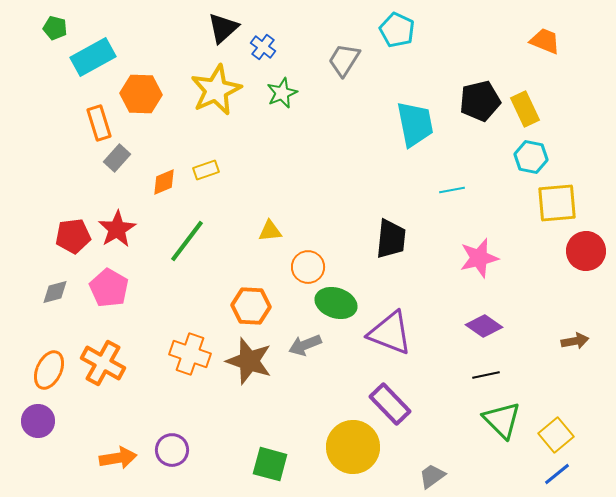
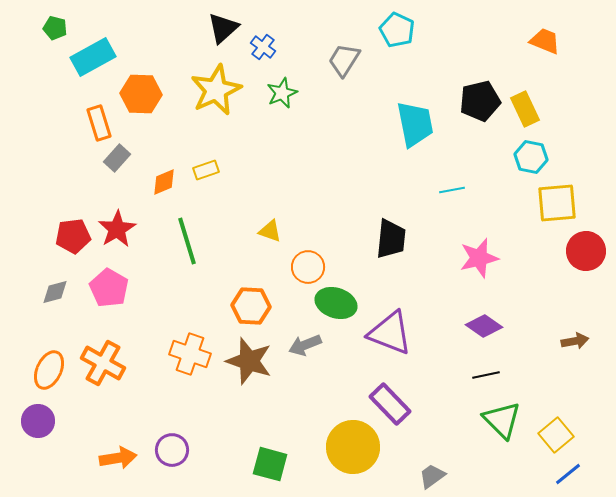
yellow triangle at (270, 231): rotated 25 degrees clockwise
green line at (187, 241): rotated 54 degrees counterclockwise
blue line at (557, 474): moved 11 px right
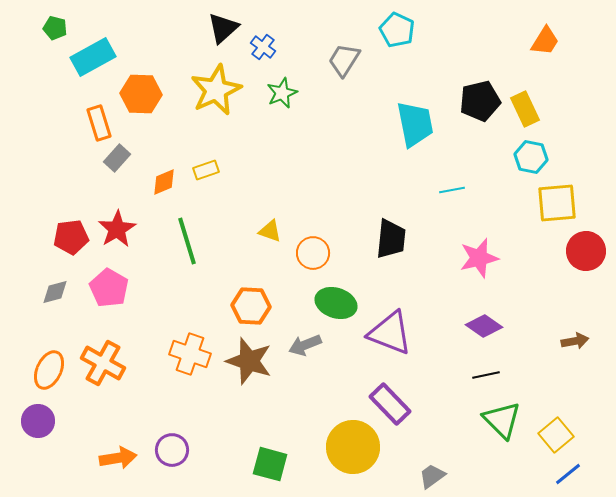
orange trapezoid at (545, 41): rotated 100 degrees clockwise
red pentagon at (73, 236): moved 2 px left, 1 px down
orange circle at (308, 267): moved 5 px right, 14 px up
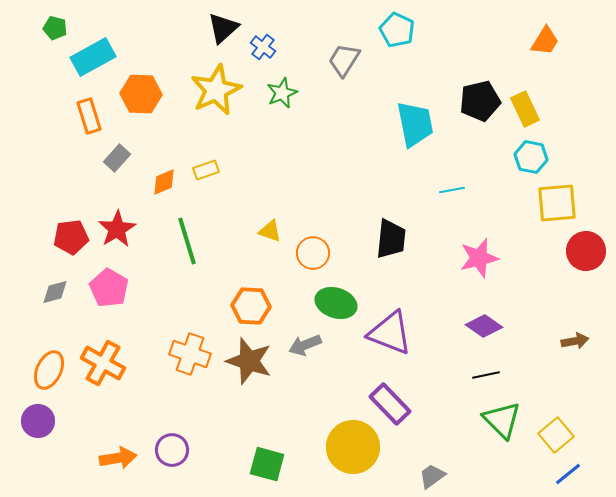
orange rectangle at (99, 123): moved 10 px left, 7 px up
green square at (270, 464): moved 3 px left
